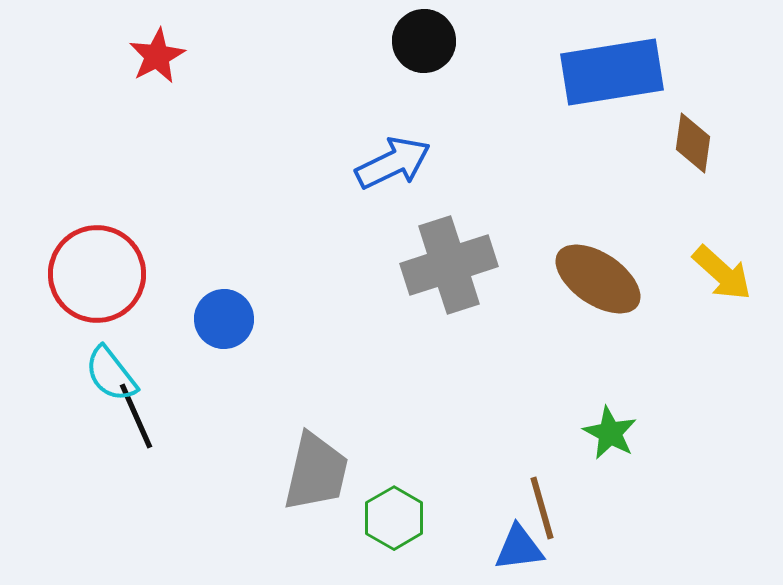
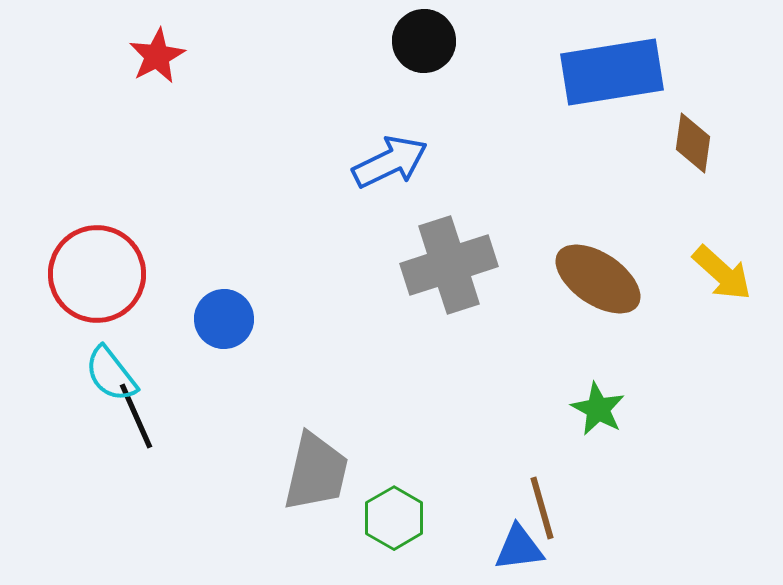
blue arrow: moved 3 px left, 1 px up
green star: moved 12 px left, 24 px up
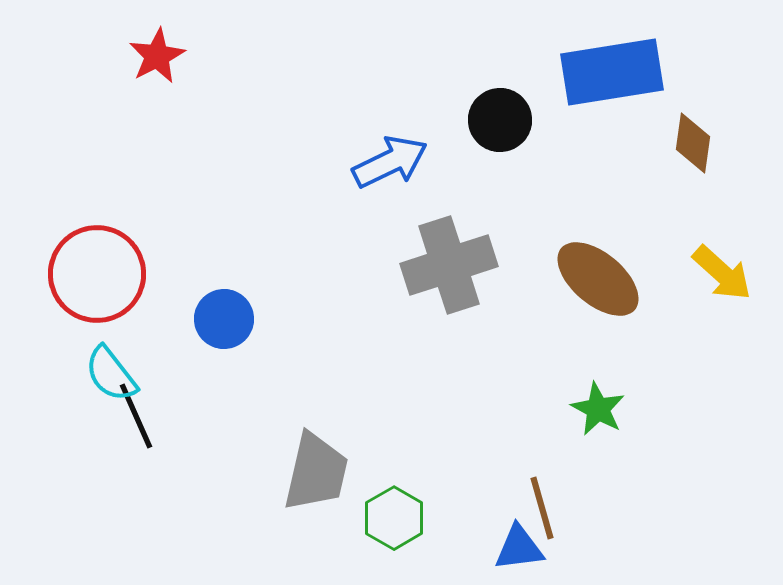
black circle: moved 76 px right, 79 px down
brown ellipse: rotated 6 degrees clockwise
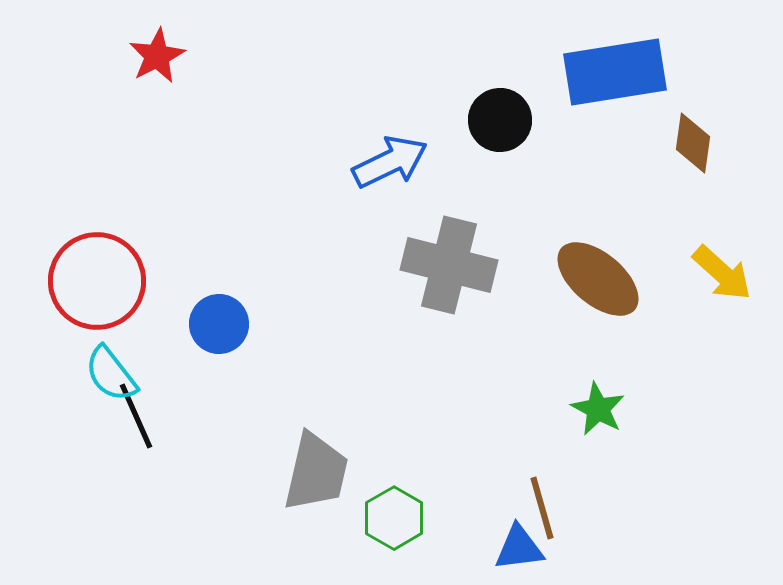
blue rectangle: moved 3 px right
gray cross: rotated 32 degrees clockwise
red circle: moved 7 px down
blue circle: moved 5 px left, 5 px down
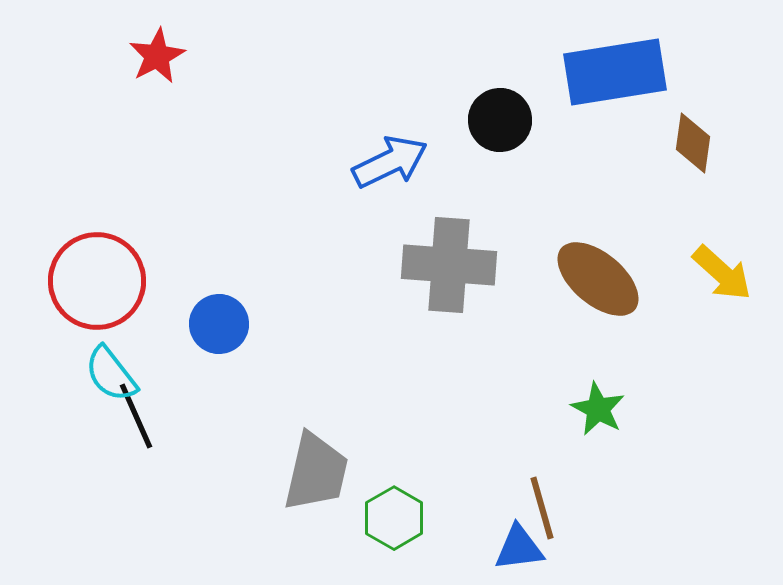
gray cross: rotated 10 degrees counterclockwise
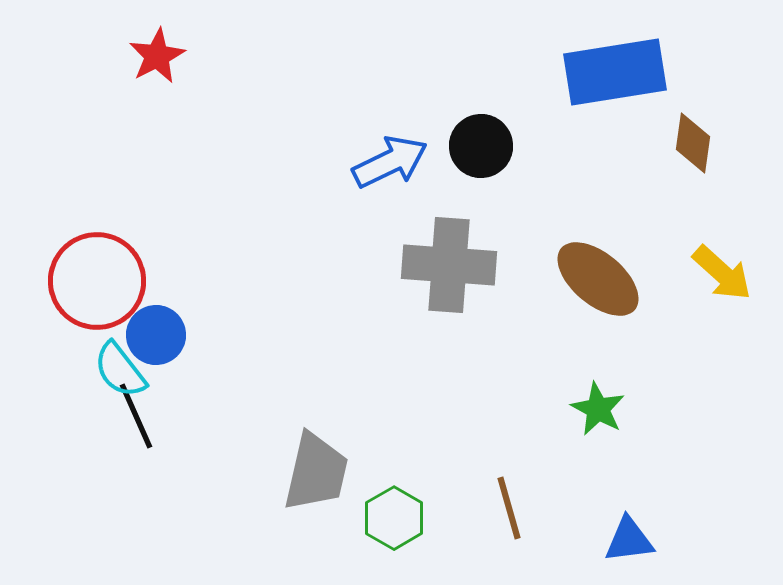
black circle: moved 19 px left, 26 px down
blue circle: moved 63 px left, 11 px down
cyan semicircle: moved 9 px right, 4 px up
brown line: moved 33 px left
blue triangle: moved 110 px right, 8 px up
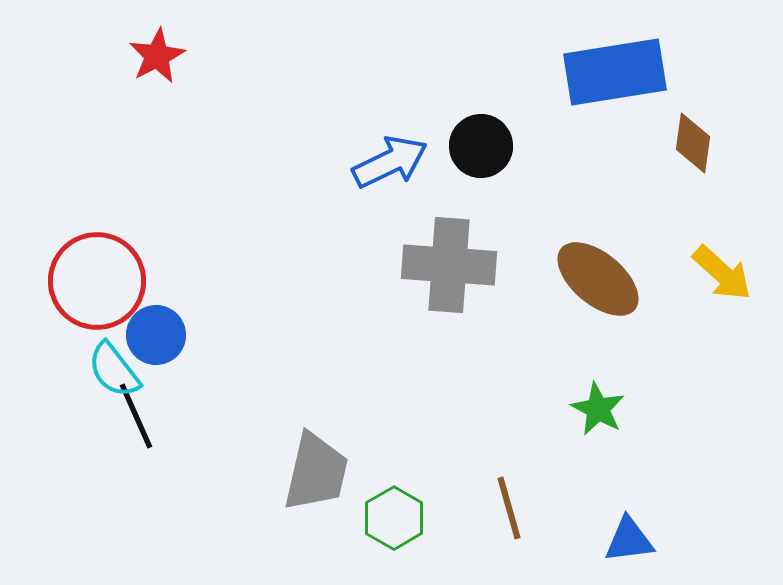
cyan semicircle: moved 6 px left
